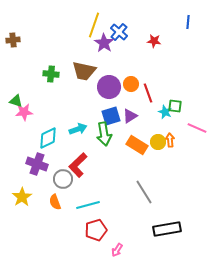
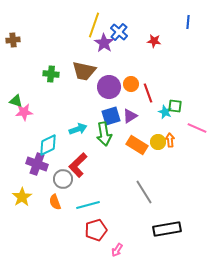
cyan diamond: moved 7 px down
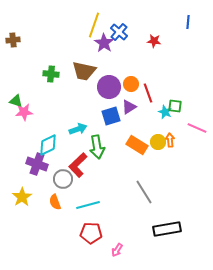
purple triangle: moved 1 px left, 9 px up
green arrow: moved 7 px left, 13 px down
red pentagon: moved 5 px left, 3 px down; rotated 20 degrees clockwise
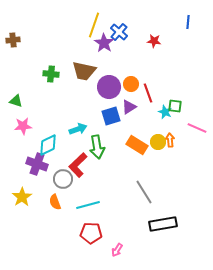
pink star: moved 1 px left, 14 px down
black rectangle: moved 4 px left, 5 px up
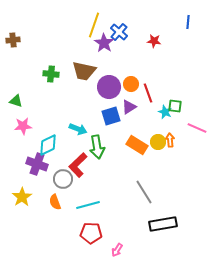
cyan arrow: rotated 42 degrees clockwise
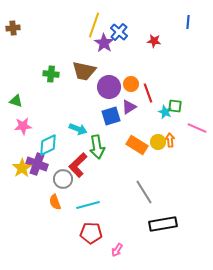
brown cross: moved 12 px up
yellow star: moved 29 px up
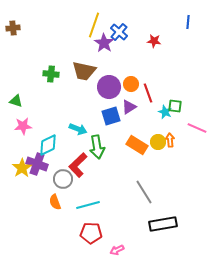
pink arrow: rotated 32 degrees clockwise
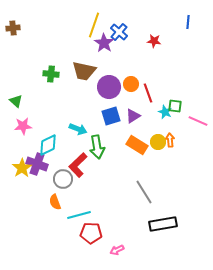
green triangle: rotated 24 degrees clockwise
purple triangle: moved 4 px right, 9 px down
pink line: moved 1 px right, 7 px up
cyan line: moved 9 px left, 10 px down
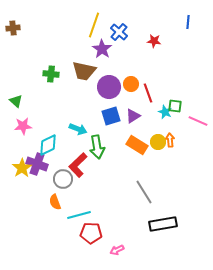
purple star: moved 2 px left, 6 px down
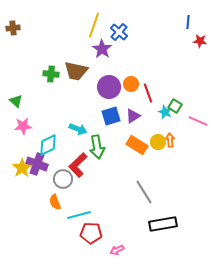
red star: moved 46 px right
brown trapezoid: moved 8 px left
green square: rotated 24 degrees clockwise
